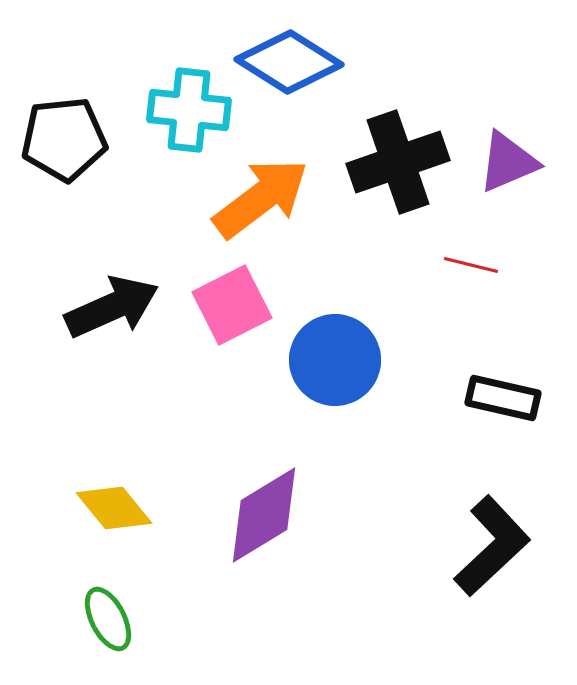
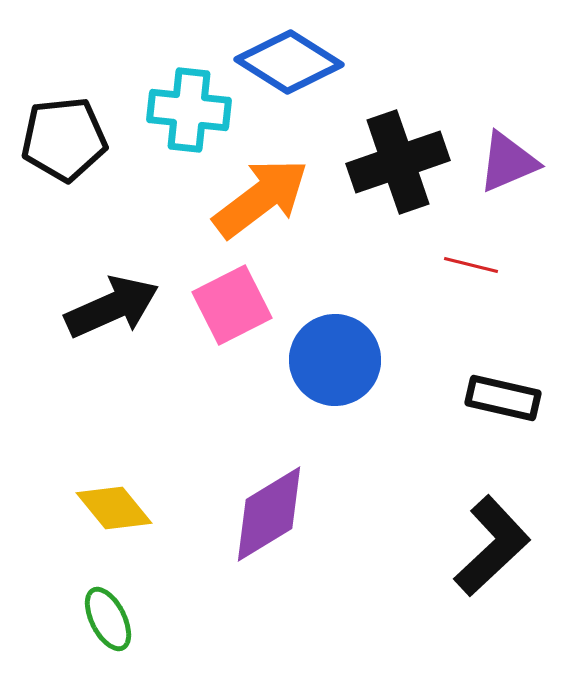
purple diamond: moved 5 px right, 1 px up
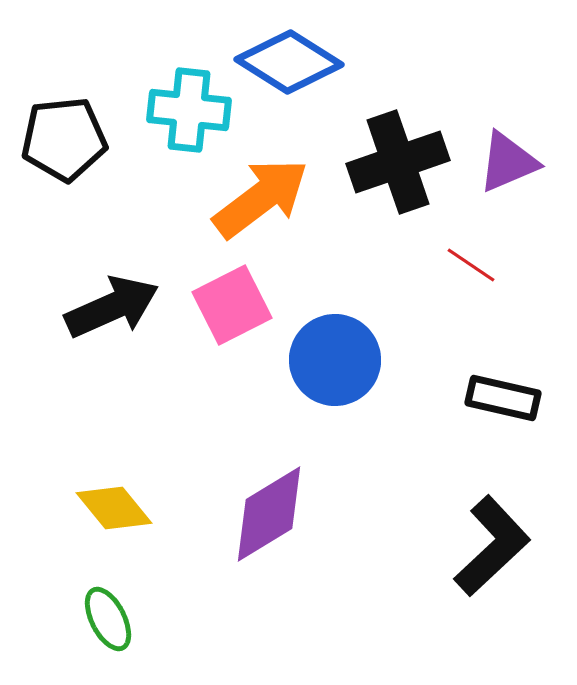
red line: rotated 20 degrees clockwise
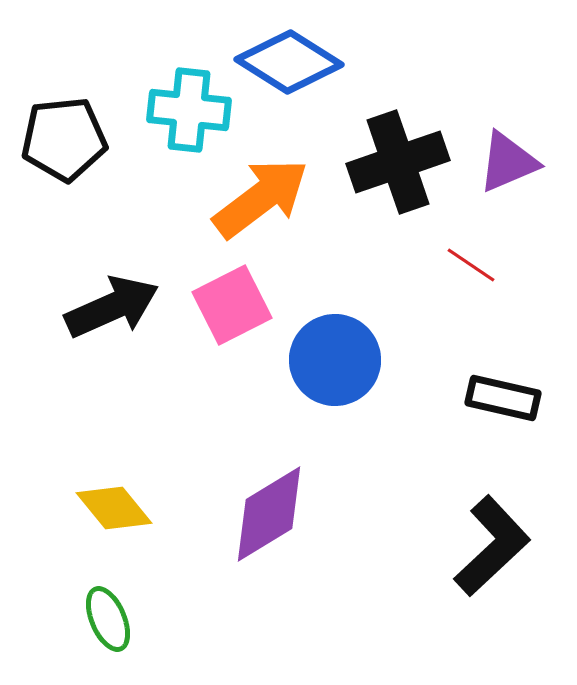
green ellipse: rotated 4 degrees clockwise
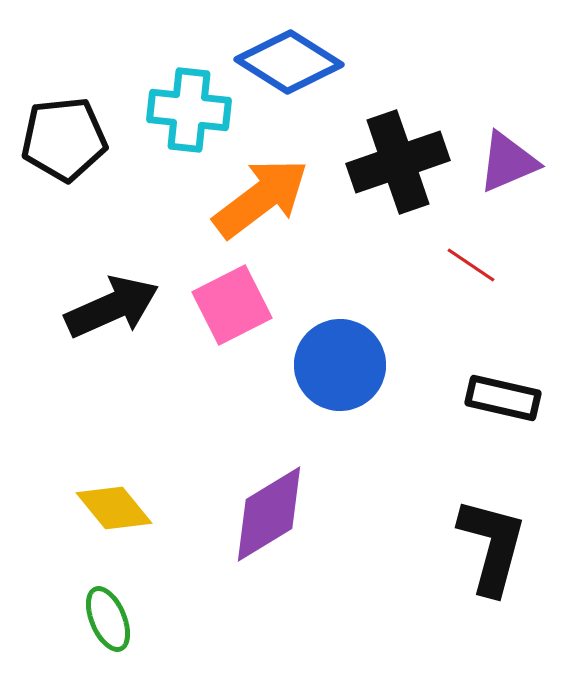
blue circle: moved 5 px right, 5 px down
black L-shape: rotated 32 degrees counterclockwise
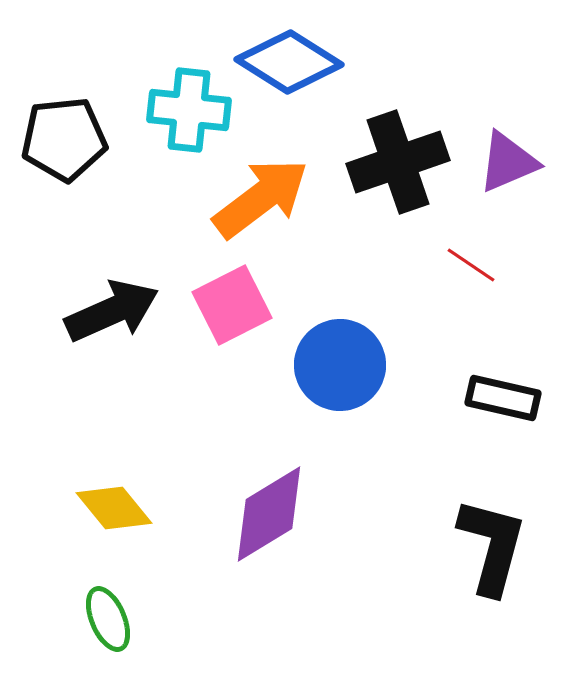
black arrow: moved 4 px down
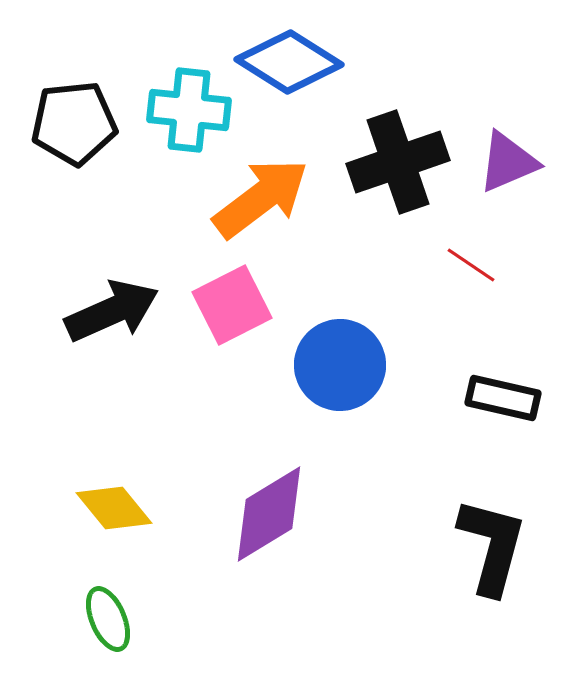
black pentagon: moved 10 px right, 16 px up
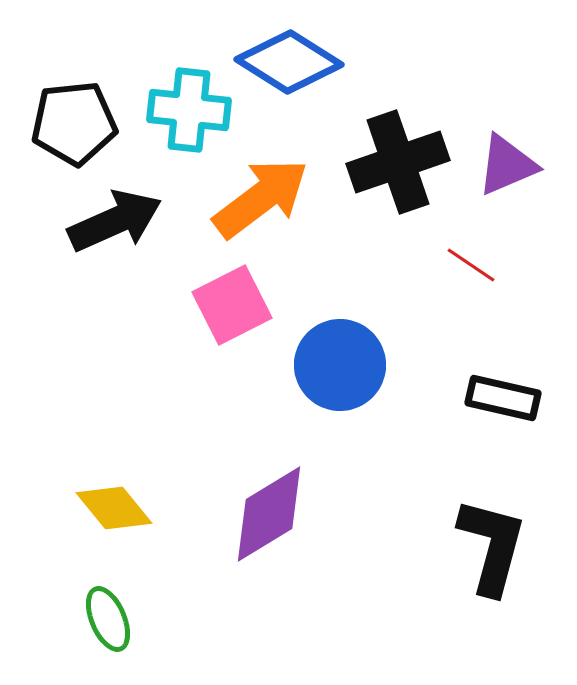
purple triangle: moved 1 px left, 3 px down
black arrow: moved 3 px right, 90 px up
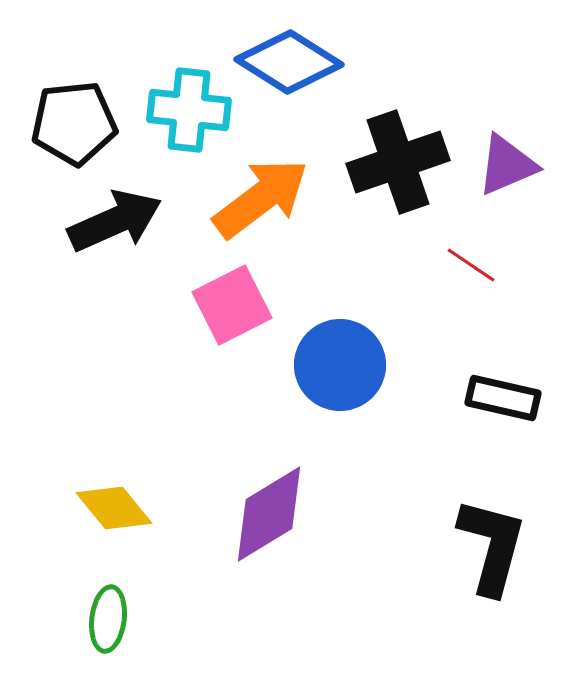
green ellipse: rotated 30 degrees clockwise
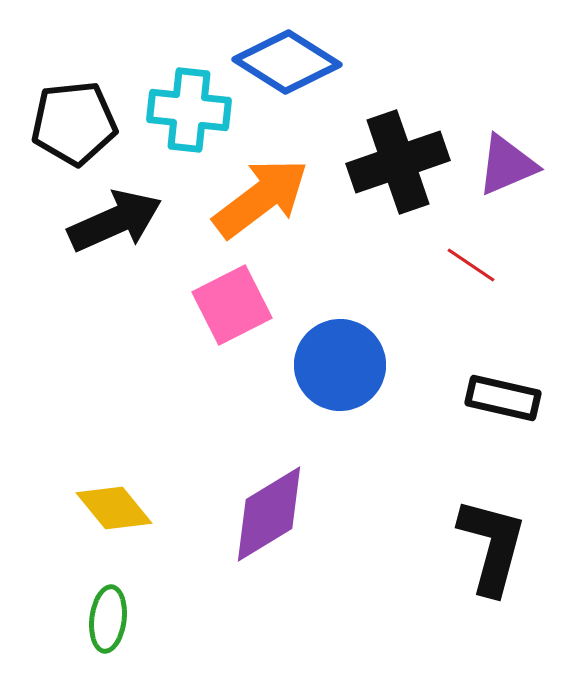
blue diamond: moved 2 px left
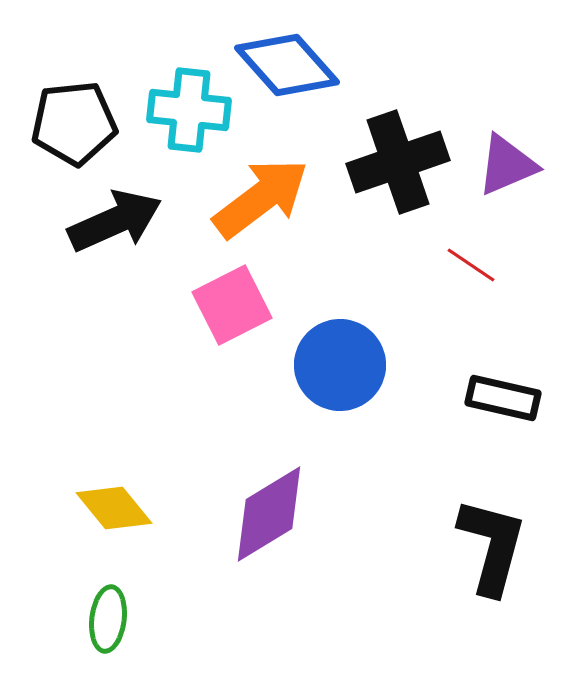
blue diamond: moved 3 px down; rotated 16 degrees clockwise
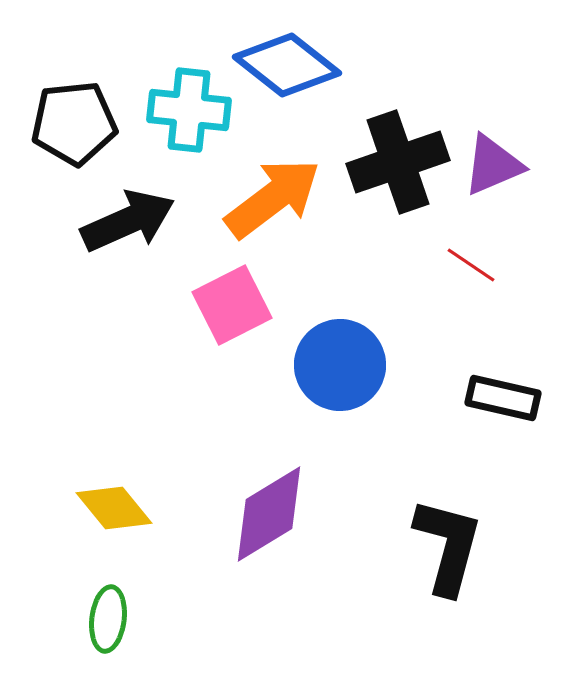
blue diamond: rotated 10 degrees counterclockwise
purple triangle: moved 14 px left
orange arrow: moved 12 px right
black arrow: moved 13 px right
black L-shape: moved 44 px left
